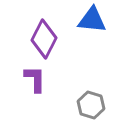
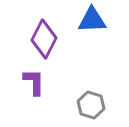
blue triangle: rotated 8 degrees counterclockwise
purple L-shape: moved 1 px left, 3 px down
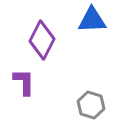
purple diamond: moved 2 px left, 1 px down
purple L-shape: moved 10 px left
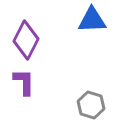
purple diamond: moved 16 px left
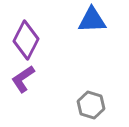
purple L-shape: moved 1 px left, 3 px up; rotated 124 degrees counterclockwise
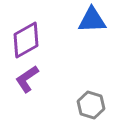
purple diamond: rotated 33 degrees clockwise
purple L-shape: moved 4 px right
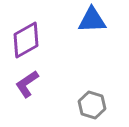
purple L-shape: moved 5 px down
gray hexagon: moved 1 px right
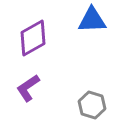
purple diamond: moved 7 px right, 2 px up
purple L-shape: moved 1 px right, 4 px down
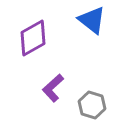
blue triangle: rotated 40 degrees clockwise
purple L-shape: moved 25 px right; rotated 8 degrees counterclockwise
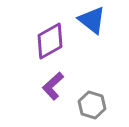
purple diamond: moved 17 px right, 3 px down
purple L-shape: moved 2 px up
